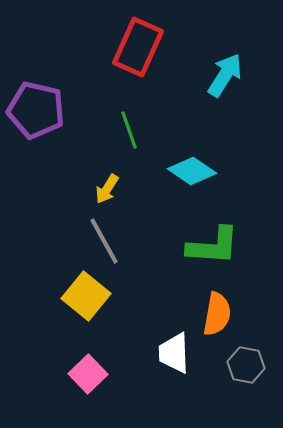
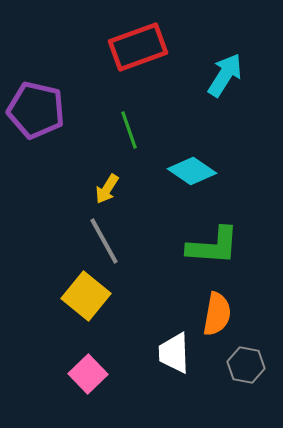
red rectangle: rotated 46 degrees clockwise
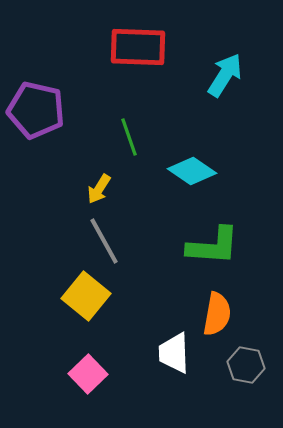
red rectangle: rotated 22 degrees clockwise
green line: moved 7 px down
yellow arrow: moved 8 px left
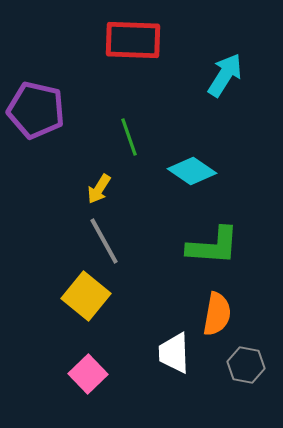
red rectangle: moved 5 px left, 7 px up
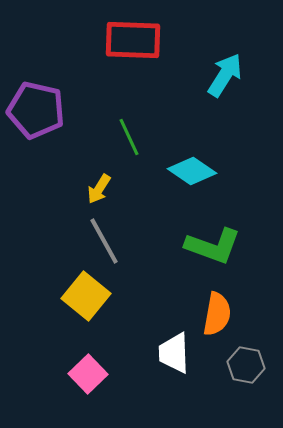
green line: rotated 6 degrees counterclockwise
green L-shape: rotated 16 degrees clockwise
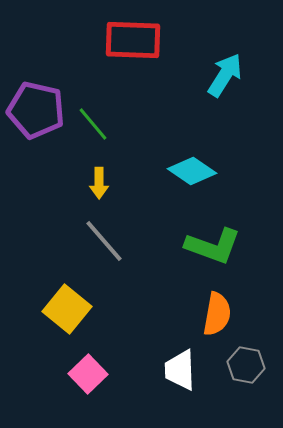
green line: moved 36 px left, 13 px up; rotated 15 degrees counterclockwise
yellow arrow: moved 6 px up; rotated 32 degrees counterclockwise
gray line: rotated 12 degrees counterclockwise
yellow square: moved 19 px left, 13 px down
white trapezoid: moved 6 px right, 17 px down
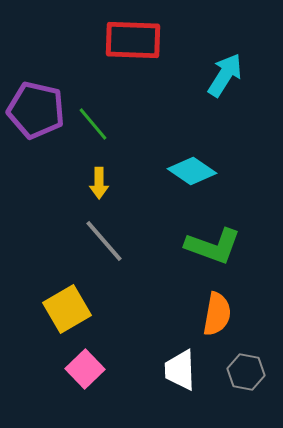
yellow square: rotated 21 degrees clockwise
gray hexagon: moved 7 px down
pink square: moved 3 px left, 5 px up
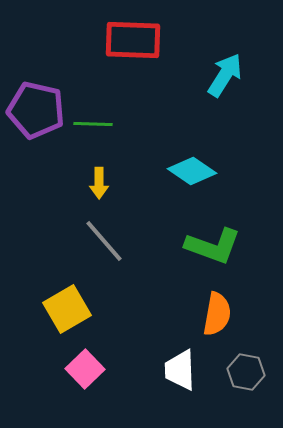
green line: rotated 48 degrees counterclockwise
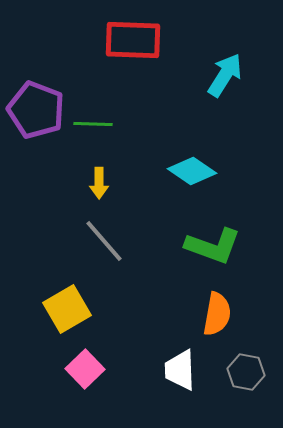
purple pentagon: rotated 8 degrees clockwise
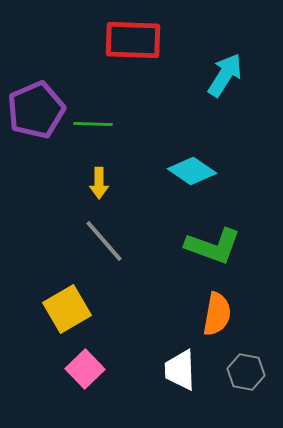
purple pentagon: rotated 28 degrees clockwise
